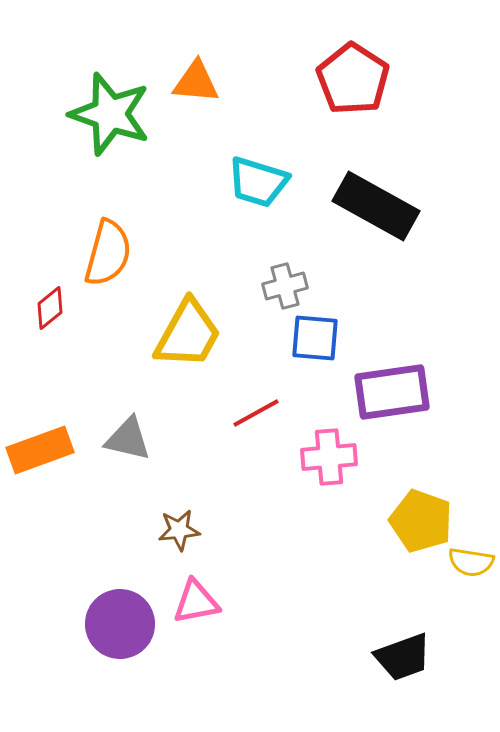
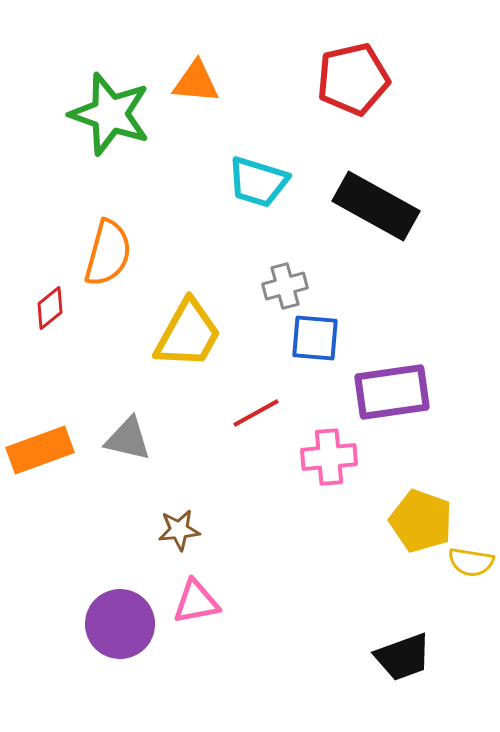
red pentagon: rotated 26 degrees clockwise
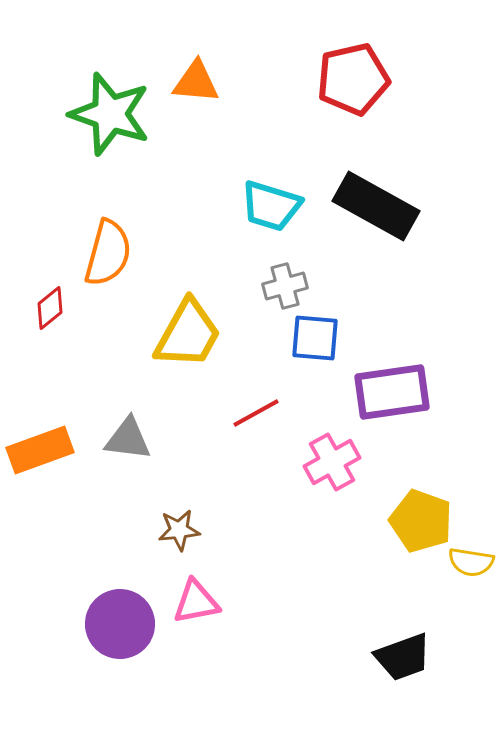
cyan trapezoid: moved 13 px right, 24 px down
gray triangle: rotated 6 degrees counterclockwise
pink cross: moved 3 px right, 5 px down; rotated 24 degrees counterclockwise
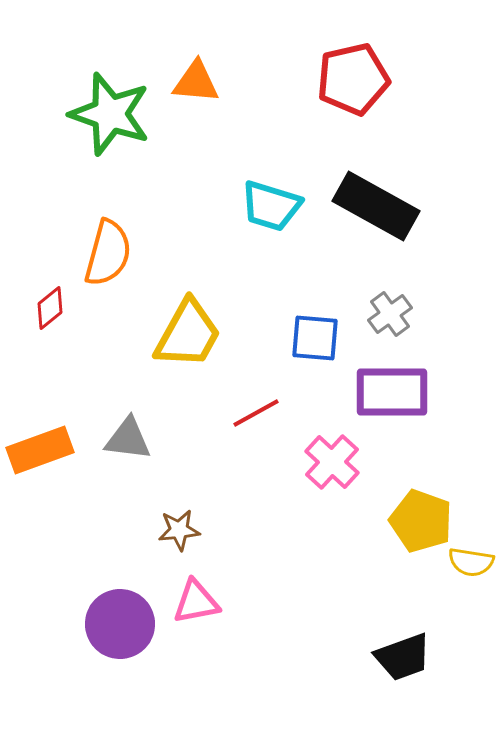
gray cross: moved 105 px right, 28 px down; rotated 21 degrees counterclockwise
purple rectangle: rotated 8 degrees clockwise
pink cross: rotated 18 degrees counterclockwise
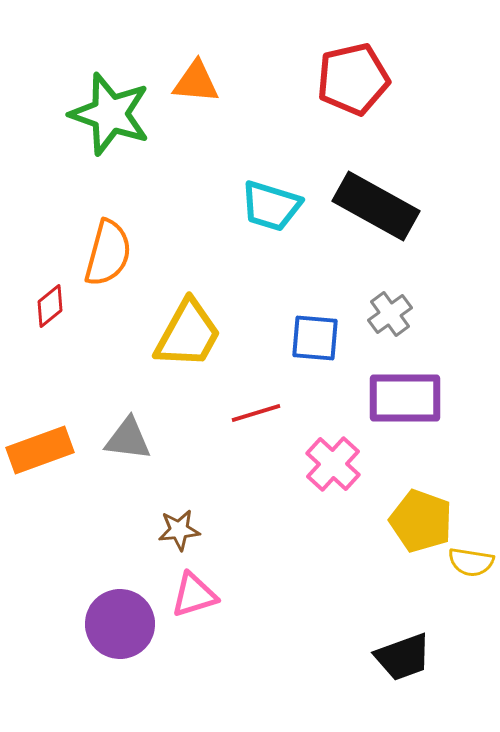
red diamond: moved 2 px up
purple rectangle: moved 13 px right, 6 px down
red line: rotated 12 degrees clockwise
pink cross: moved 1 px right, 2 px down
pink triangle: moved 2 px left, 7 px up; rotated 6 degrees counterclockwise
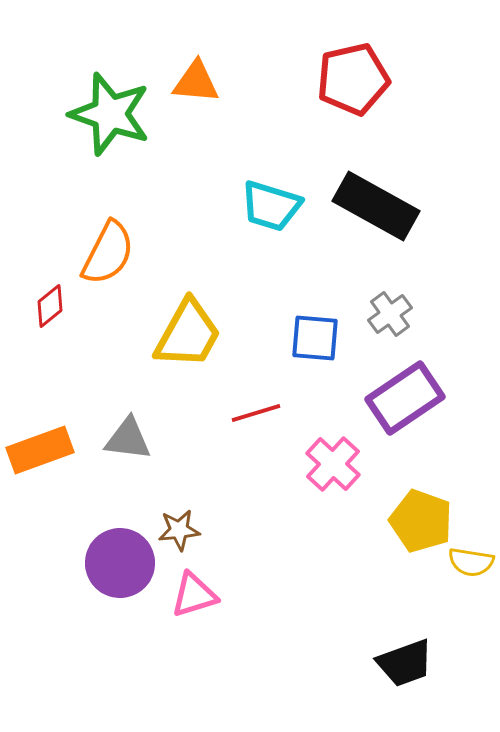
orange semicircle: rotated 12 degrees clockwise
purple rectangle: rotated 34 degrees counterclockwise
purple circle: moved 61 px up
black trapezoid: moved 2 px right, 6 px down
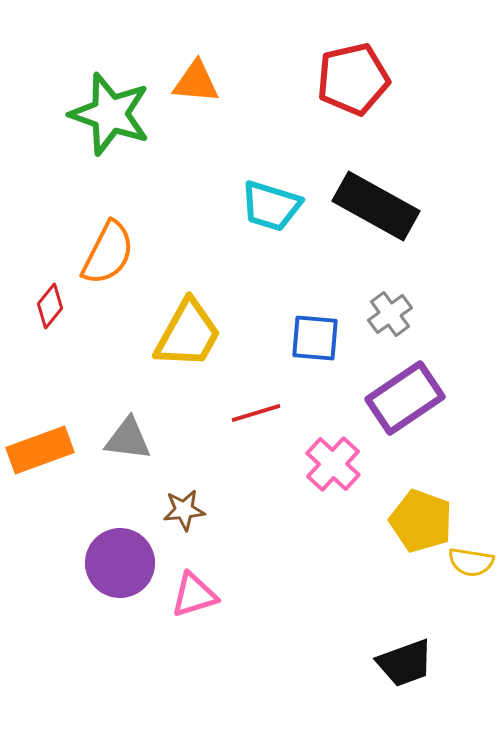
red diamond: rotated 12 degrees counterclockwise
brown star: moved 5 px right, 20 px up
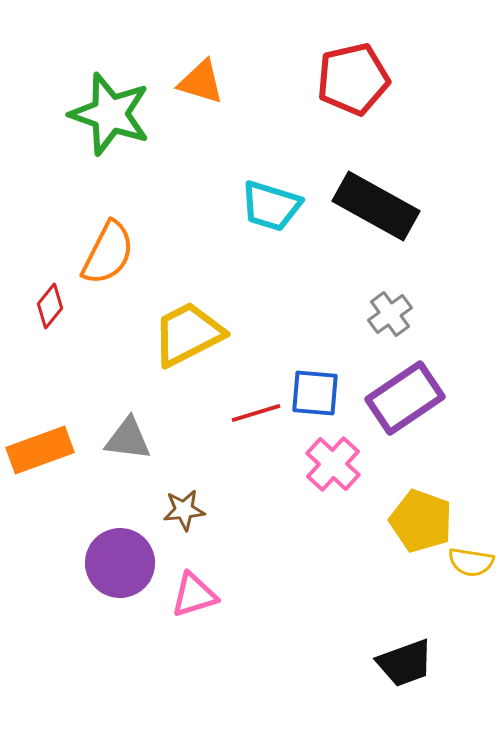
orange triangle: moved 5 px right; rotated 12 degrees clockwise
yellow trapezoid: rotated 146 degrees counterclockwise
blue square: moved 55 px down
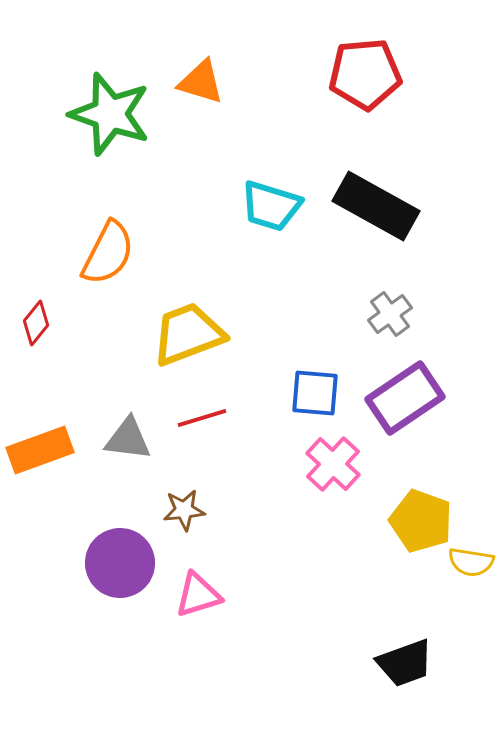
red pentagon: moved 12 px right, 5 px up; rotated 8 degrees clockwise
red diamond: moved 14 px left, 17 px down
yellow trapezoid: rotated 6 degrees clockwise
red line: moved 54 px left, 5 px down
pink triangle: moved 4 px right
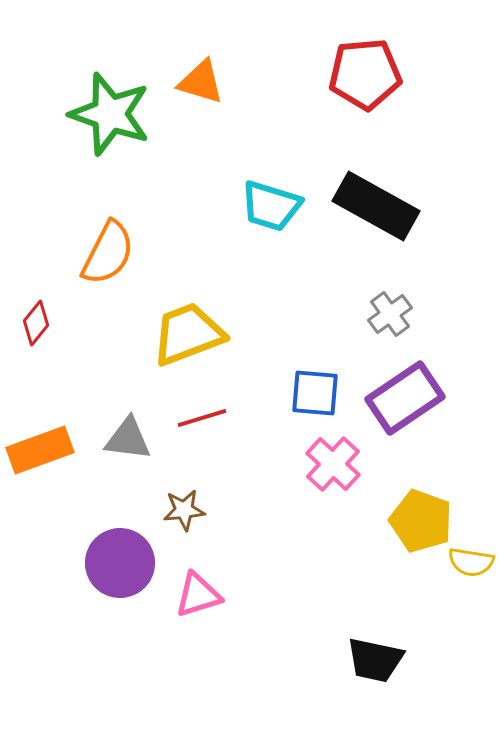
black trapezoid: moved 30 px left, 3 px up; rotated 32 degrees clockwise
